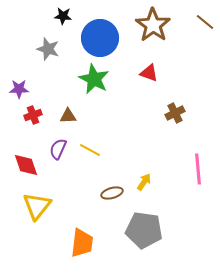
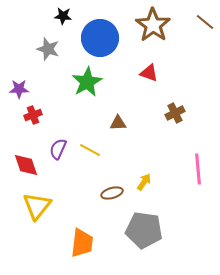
green star: moved 7 px left, 3 px down; rotated 16 degrees clockwise
brown triangle: moved 50 px right, 7 px down
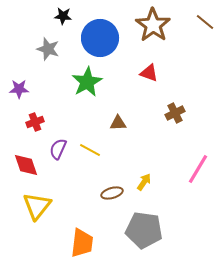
red cross: moved 2 px right, 7 px down
pink line: rotated 36 degrees clockwise
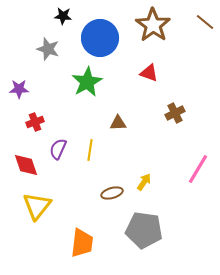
yellow line: rotated 70 degrees clockwise
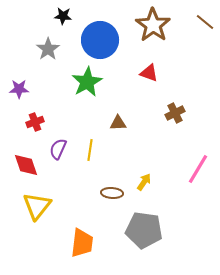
blue circle: moved 2 px down
gray star: rotated 20 degrees clockwise
brown ellipse: rotated 20 degrees clockwise
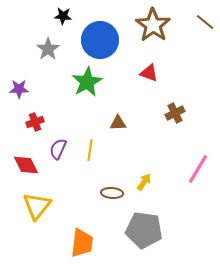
red diamond: rotated 8 degrees counterclockwise
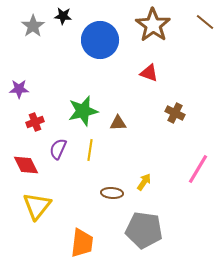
gray star: moved 15 px left, 23 px up
green star: moved 4 px left, 29 px down; rotated 16 degrees clockwise
brown cross: rotated 36 degrees counterclockwise
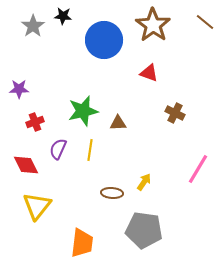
blue circle: moved 4 px right
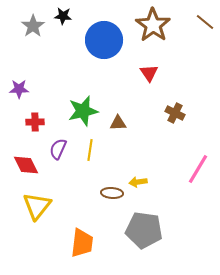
red triangle: rotated 36 degrees clockwise
red cross: rotated 18 degrees clockwise
yellow arrow: moved 6 px left; rotated 132 degrees counterclockwise
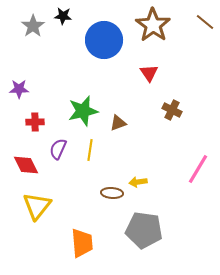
brown cross: moved 3 px left, 3 px up
brown triangle: rotated 18 degrees counterclockwise
orange trapezoid: rotated 12 degrees counterclockwise
